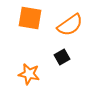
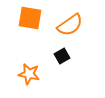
black square: moved 1 px up
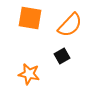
orange semicircle: rotated 12 degrees counterclockwise
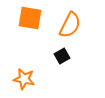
orange semicircle: rotated 16 degrees counterclockwise
orange star: moved 5 px left, 5 px down
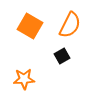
orange square: moved 8 px down; rotated 20 degrees clockwise
orange star: rotated 15 degrees counterclockwise
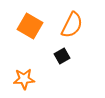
orange semicircle: moved 2 px right
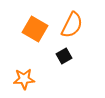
orange square: moved 5 px right, 3 px down
black square: moved 2 px right
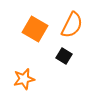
black square: rotated 28 degrees counterclockwise
orange star: rotated 10 degrees counterclockwise
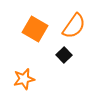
orange semicircle: moved 2 px right, 1 px down; rotated 8 degrees clockwise
black square: moved 1 px up; rotated 14 degrees clockwise
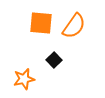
orange square: moved 6 px right, 6 px up; rotated 25 degrees counterclockwise
black square: moved 10 px left, 5 px down
